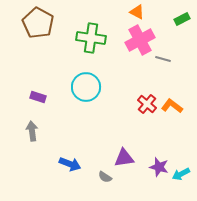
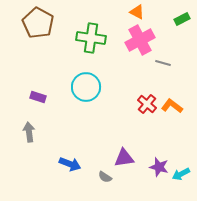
gray line: moved 4 px down
gray arrow: moved 3 px left, 1 px down
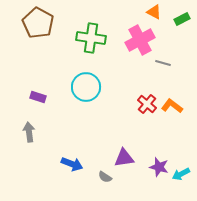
orange triangle: moved 17 px right
blue arrow: moved 2 px right
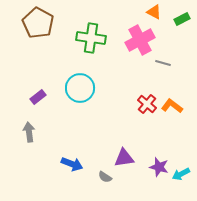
cyan circle: moved 6 px left, 1 px down
purple rectangle: rotated 56 degrees counterclockwise
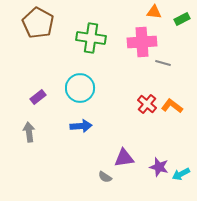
orange triangle: rotated 21 degrees counterclockwise
pink cross: moved 2 px right, 2 px down; rotated 24 degrees clockwise
blue arrow: moved 9 px right, 38 px up; rotated 25 degrees counterclockwise
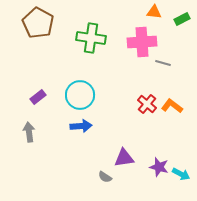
cyan circle: moved 7 px down
cyan arrow: rotated 126 degrees counterclockwise
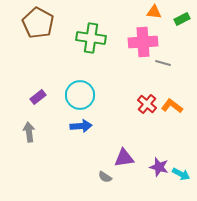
pink cross: moved 1 px right
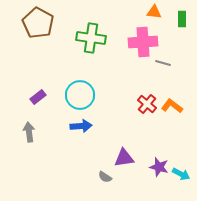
green rectangle: rotated 63 degrees counterclockwise
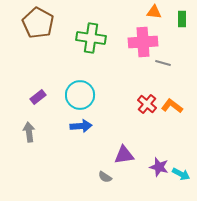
purple triangle: moved 3 px up
